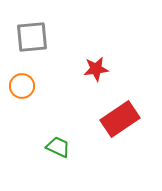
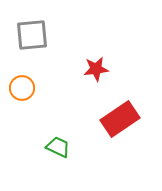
gray square: moved 2 px up
orange circle: moved 2 px down
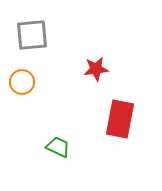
orange circle: moved 6 px up
red rectangle: rotated 45 degrees counterclockwise
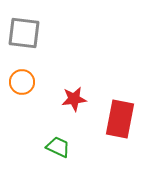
gray square: moved 8 px left, 2 px up; rotated 12 degrees clockwise
red star: moved 22 px left, 30 px down
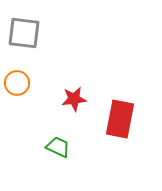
orange circle: moved 5 px left, 1 px down
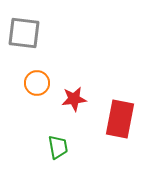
orange circle: moved 20 px right
green trapezoid: rotated 55 degrees clockwise
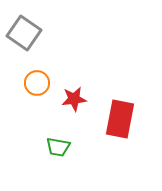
gray square: rotated 28 degrees clockwise
green trapezoid: rotated 110 degrees clockwise
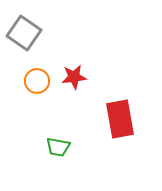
orange circle: moved 2 px up
red star: moved 22 px up
red rectangle: rotated 21 degrees counterclockwise
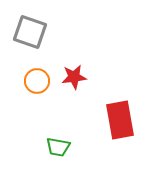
gray square: moved 6 px right, 1 px up; rotated 16 degrees counterclockwise
red rectangle: moved 1 px down
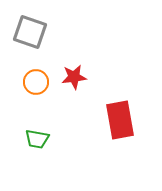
orange circle: moved 1 px left, 1 px down
green trapezoid: moved 21 px left, 8 px up
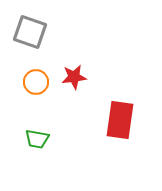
red rectangle: rotated 18 degrees clockwise
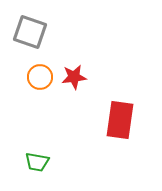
orange circle: moved 4 px right, 5 px up
green trapezoid: moved 23 px down
